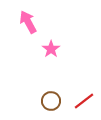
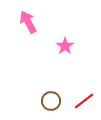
pink star: moved 14 px right, 3 px up
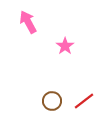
brown circle: moved 1 px right
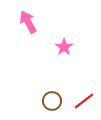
pink star: moved 1 px left, 1 px down
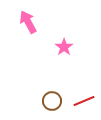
red line: rotated 15 degrees clockwise
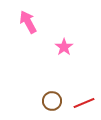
red line: moved 2 px down
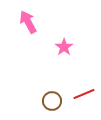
red line: moved 9 px up
